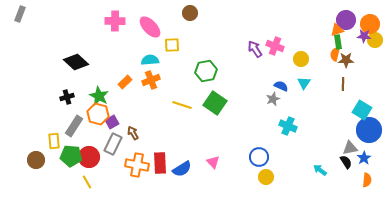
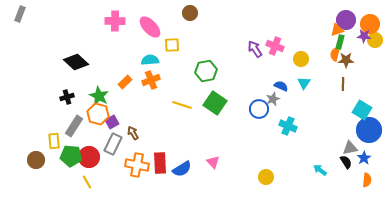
green rectangle at (338, 42): moved 2 px right; rotated 24 degrees clockwise
blue circle at (259, 157): moved 48 px up
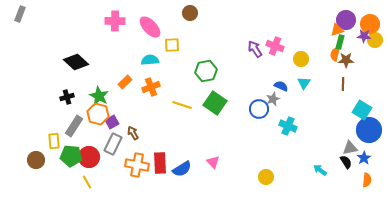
orange cross at (151, 80): moved 7 px down
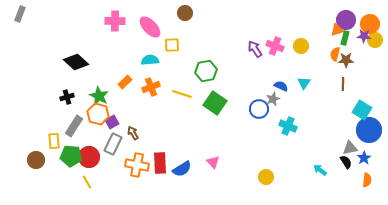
brown circle at (190, 13): moved 5 px left
green rectangle at (340, 42): moved 5 px right, 4 px up
yellow circle at (301, 59): moved 13 px up
yellow line at (182, 105): moved 11 px up
